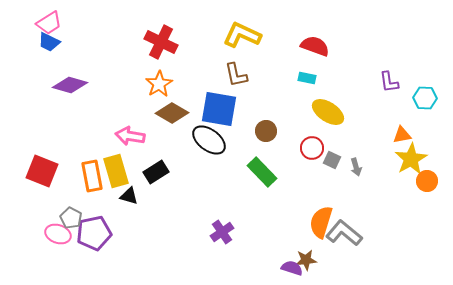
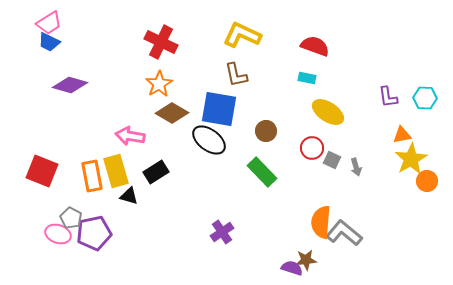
purple L-shape: moved 1 px left, 15 px down
orange semicircle: rotated 12 degrees counterclockwise
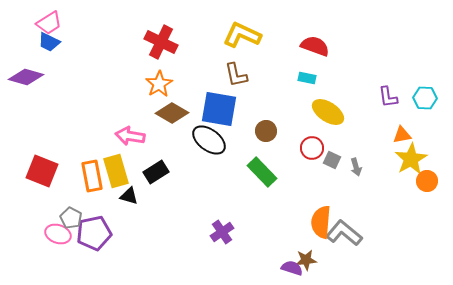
purple diamond: moved 44 px left, 8 px up
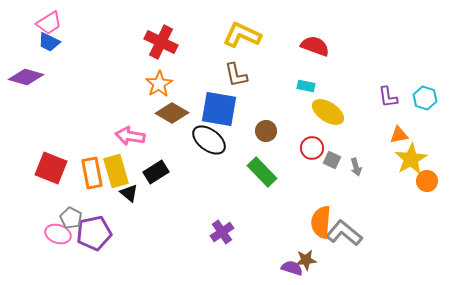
cyan rectangle: moved 1 px left, 8 px down
cyan hexagon: rotated 15 degrees clockwise
orange triangle: moved 3 px left
red square: moved 9 px right, 3 px up
orange rectangle: moved 3 px up
black triangle: moved 3 px up; rotated 24 degrees clockwise
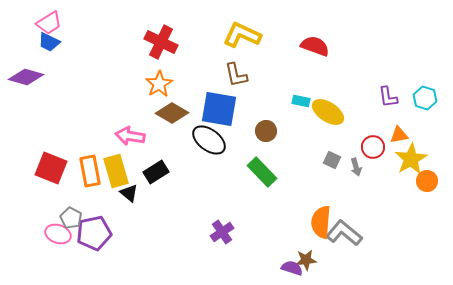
cyan rectangle: moved 5 px left, 15 px down
red circle: moved 61 px right, 1 px up
orange rectangle: moved 2 px left, 2 px up
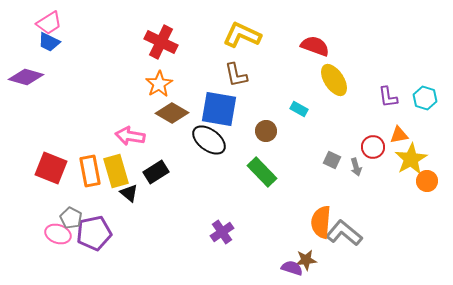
cyan rectangle: moved 2 px left, 8 px down; rotated 18 degrees clockwise
yellow ellipse: moved 6 px right, 32 px up; rotated 24 degrees clockwise
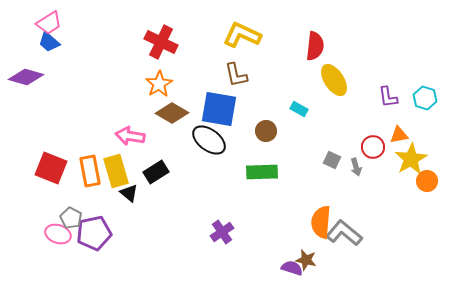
blue trapezoid: rotated 15 degrees clockwise
red semicircle: rotated 76 degrees clockwise
green rectangle: rotated 48 degrees counterclockwise
brown star: rotated 20 degrees clockwise
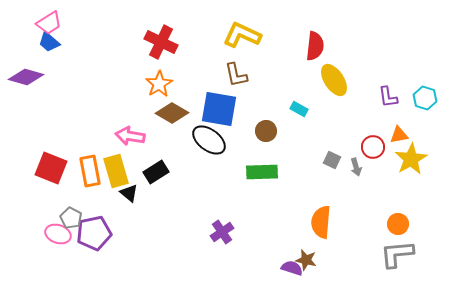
orange circle: moved 29 px left, 43 px down
gray L-shape: moved 53 px right, 21 px down; rotated 45 degrees counterclockwise
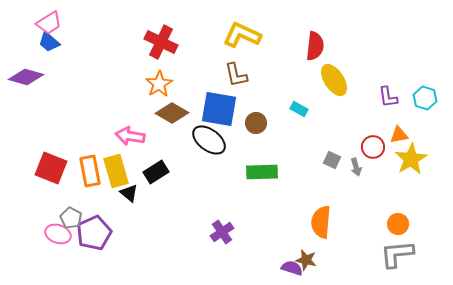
brown circle: moved 10 px left, 8 px up
purple pentagon: rotated 12 degrees counterclockwise
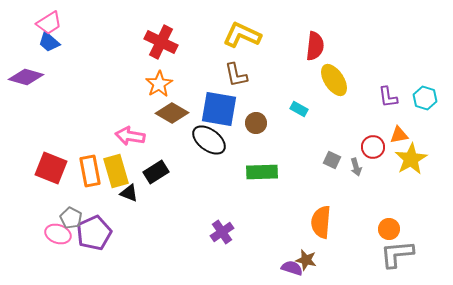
black triangle: rotated 18 degrees counterclockwise
orange circle: moved 9 px left, 5 px down
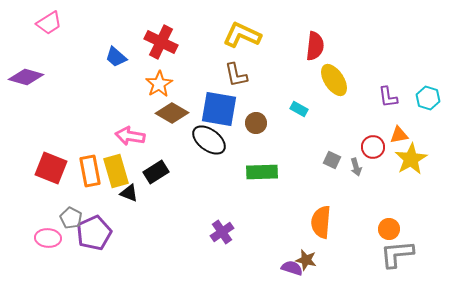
blue trapezoid: moved 67 px right, 15 px down
cyan hexagon: moved 3 px right
pink ellipse: moved 10 px left, 4 px down; rotated 15 degrees counterclockwise
